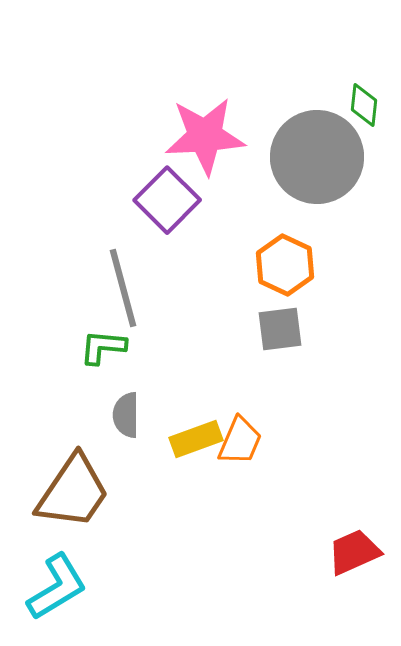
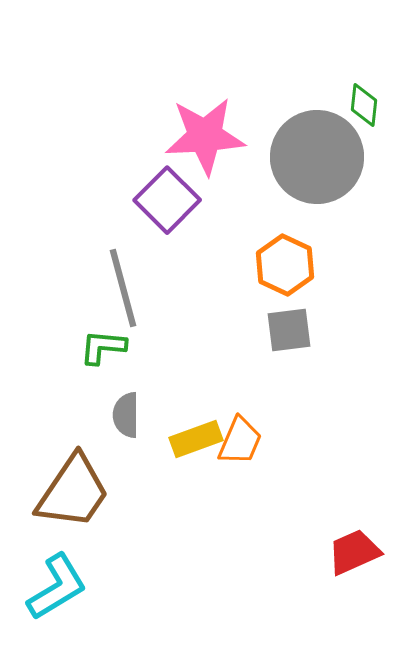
gray square: moved 9 px right, 1 px down
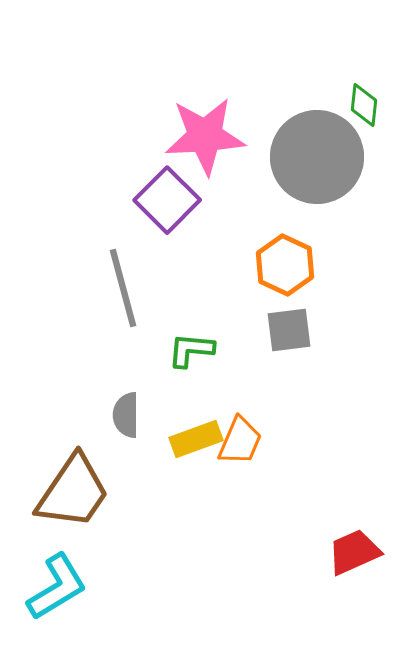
green L-shape: moved 88 px right, 3 px down
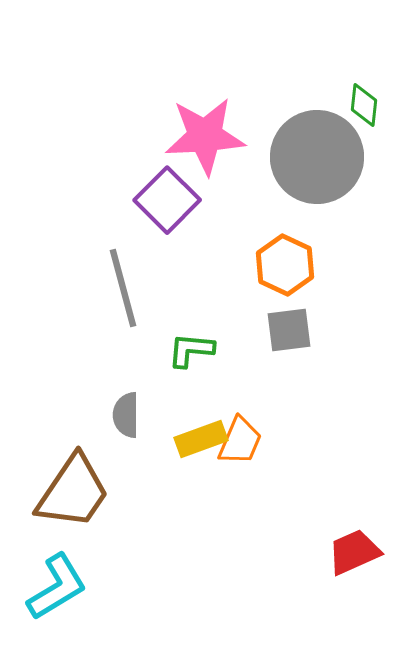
yellow rectangle: moved 5 px right
